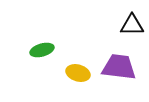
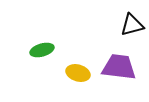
black triangle: rotated 15 degrees counterclockwise
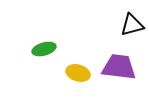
green ellipse: moved 2 px right, 1 px up
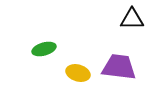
black triangle: moved 6 px up; rotated 15 degrees clockwise
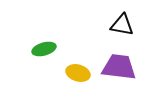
black triangle: moved 10 px left, 6 px down; rotated 10 degrees clockwise
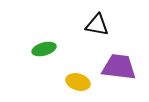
black triangle: moved 25 px left
yellow ellipse: moved 9 px down
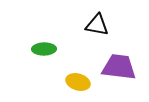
green ellipse: rotated 15 degrees clockwise
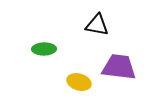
yellow ellipse: moved 1 px right
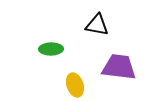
green ellipse: moved 7 px right
yellow ellipse: moved 4 px left, 3 px down; rotated 55 degrees clockwise
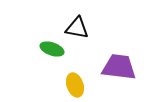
black triangle: moved 20 px left, 3 px down
green ellipse: moved 1 px right; rotated 20 degrees clockwise
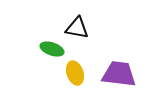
purple trapezoid: moved 7 px down
yellow ellipse: moved 12 px up
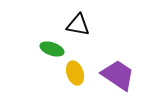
black triangle: moved 1 px right, 3 px up
purple trapezoid: moved 1 px left, 1 px down; rotated 27 degrees clockwise
